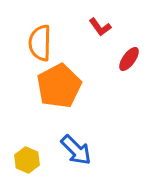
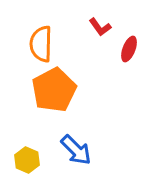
orange semicircle: moved 1 px right, 1 px down
red ellipse: moved 10 px up; rotated 15 degrees counterclockwise
orange pentagon: moved 5 px left, 4 px down
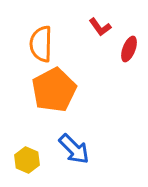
blue arrow: moved 2 px left, 1 px up
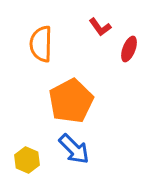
orange pentagon: moved 17 px right, 11 px down
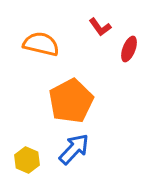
orange semicircle: rotated 102 degrees clockwise
blue arrow: rotated 92 degrees counterclockwise
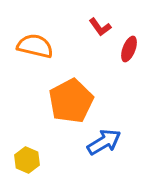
orange semicircle: moved 6 px left, 2 px down
blue arrow: moved 30 px right, 7 px up; rotated 16 degrees clockwise
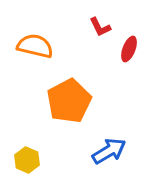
red L-shape: rotated 10 degrees clockwise
orange pentagon: moved 2 px left
blue arrow: moved 5 px right, 9 px down
